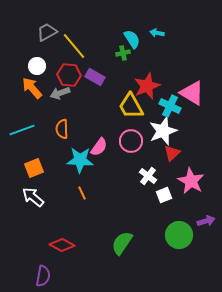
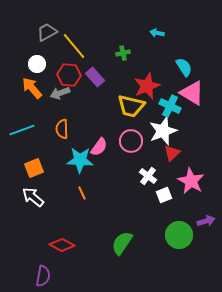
cyan semicircle: moved 52 px right, 28 px down
white circle: moved 2 px up
purple rectangle: rotated 18 degrees clockwise
yellow trapezoid: rotated 48 degrees counterclockwise
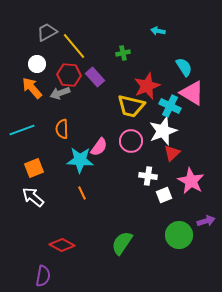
cyan arrow: moved 1 px right, 2 px up
white cross: rotated 30 degrees counterclockwise
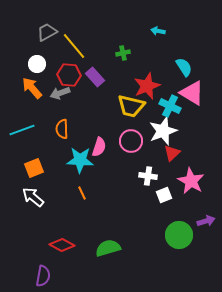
pink semicircle: rotated 18 degrees counterclockwise
green semicircle: moved 14 px left, 5 px down; rotated 40 degrees clockwise
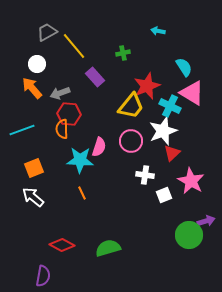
red hexagon: moved 39 px down
yellow trapezoid: rotated 64 degrees counterclockwise
white cross: moved 3 px left, 1 px up
green circle: moved 10 px right
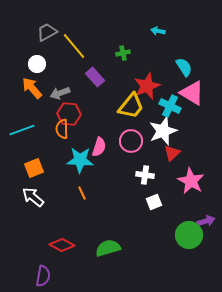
white square: moved 10 px left, 7 px down
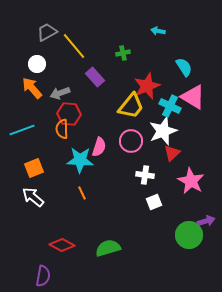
pink triangle: moved 1 px right, 4 px down
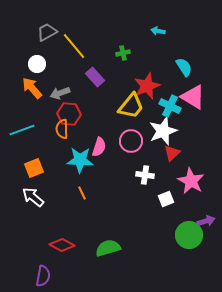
white square: moved 12 px right, 3 px up
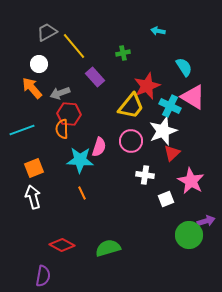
white circle: moved 2 px right
white arrow: rotated 35 degrees clockwise
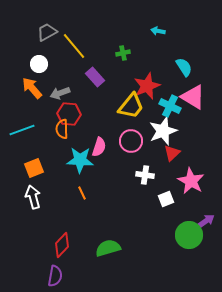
purple arrow: rotated 18 degrees counterclockwise
red diamond: rotated 75 degrees counterclockwise
purple semicircle: moved 12 px right
